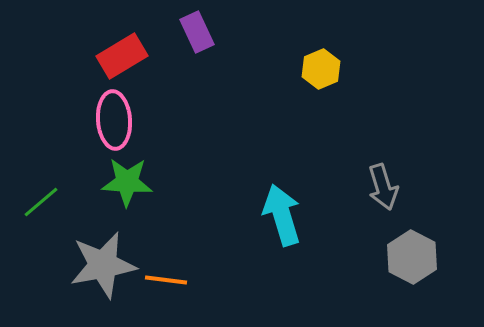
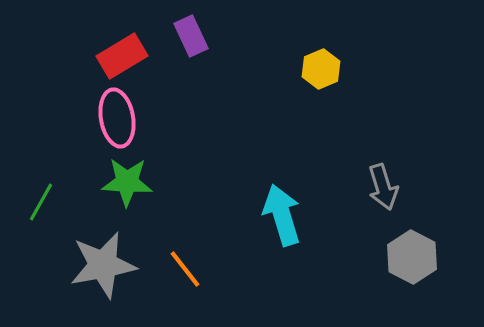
purple rectangle: moved 6 px left, 4 px down
pink ellipse: moved 3 px right, 2 px up; rotated 6 degrees counterclockwise
green line: rotated 21 degrees counterclockwise
orange line: moved 19 px right, 11 px up; rotated 45 degrees clockwise
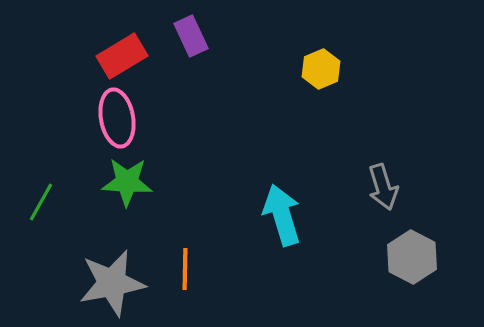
gray star: moved 9 px right, 18 px down
orange line: rotated 39 degrees clockwise
